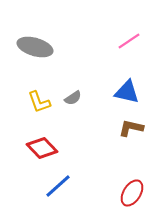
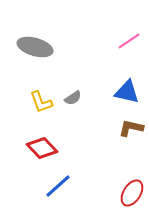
yellow L-shape: moved 2 px right
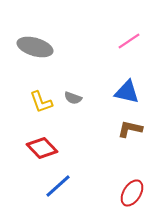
gray semicircle: rotated 54 degrees clockwise
brown L-shape: moved 1 px left, 1 px down
